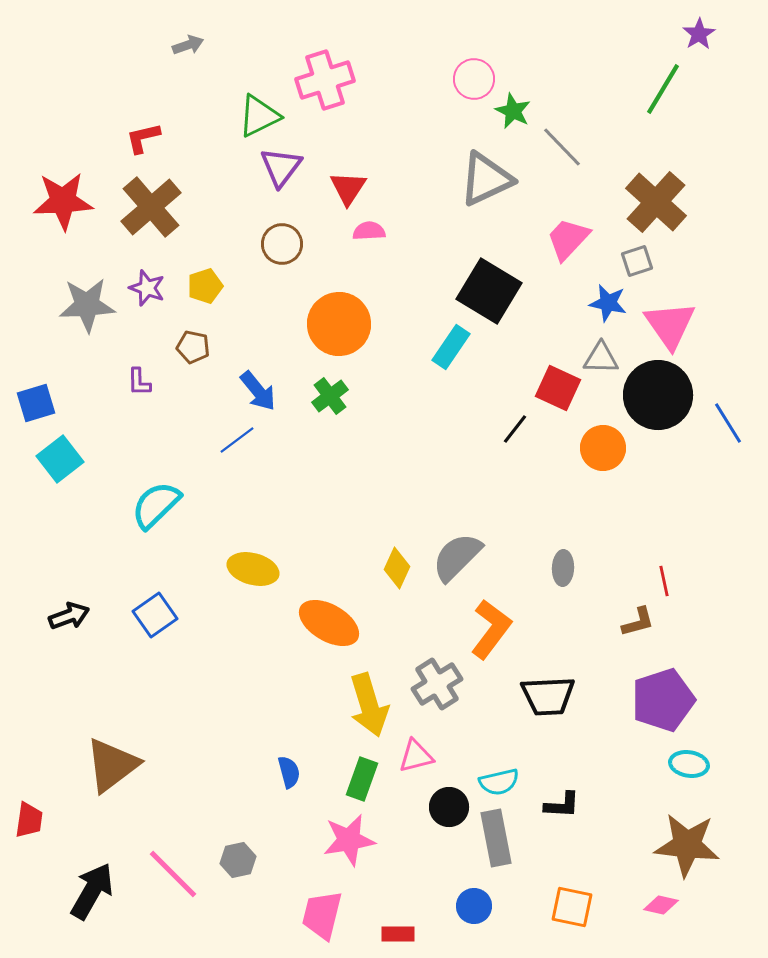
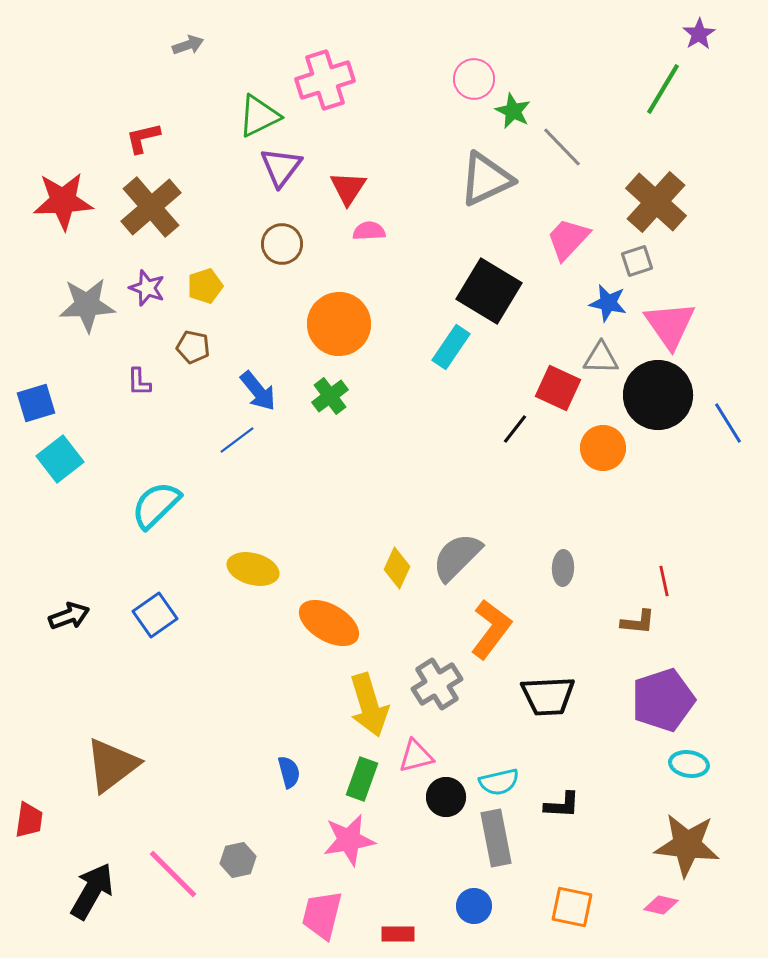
brown L-shape at (638, 622): rotated 21 degrees clockwise
black circle at (449, 807): moved 3 px left, 10 px up
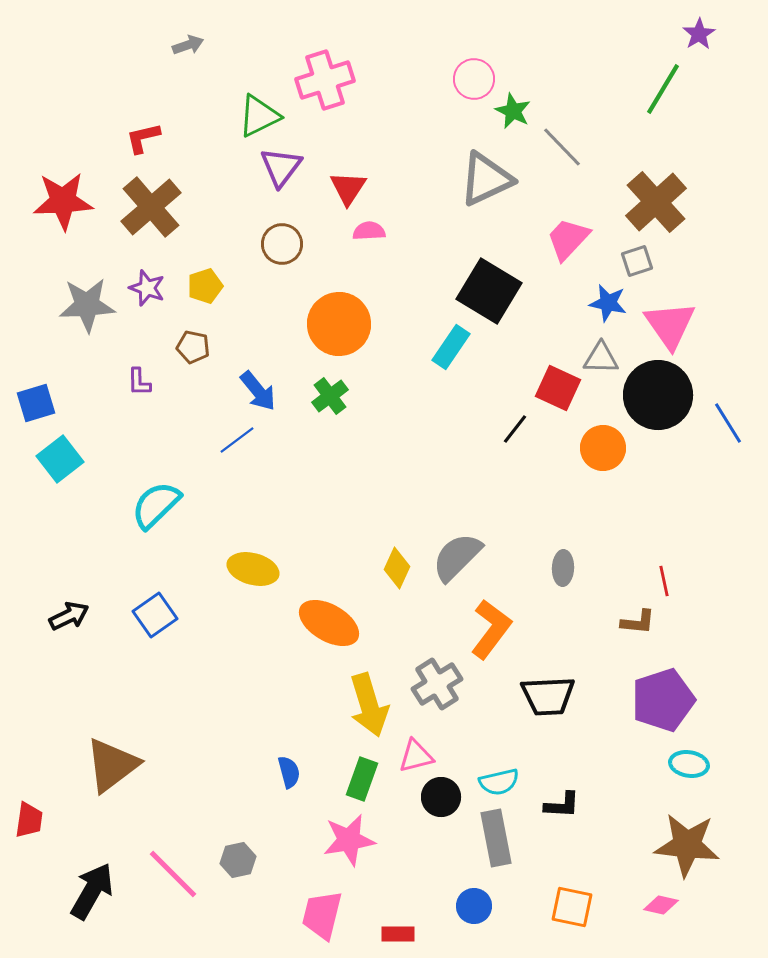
brown cross at (656, 202): rotated 6 degrees clockwise
black arrow at (69, 616): rotated 6 degrees counterclockwise
black circle at (446, 797): moved 5 px left
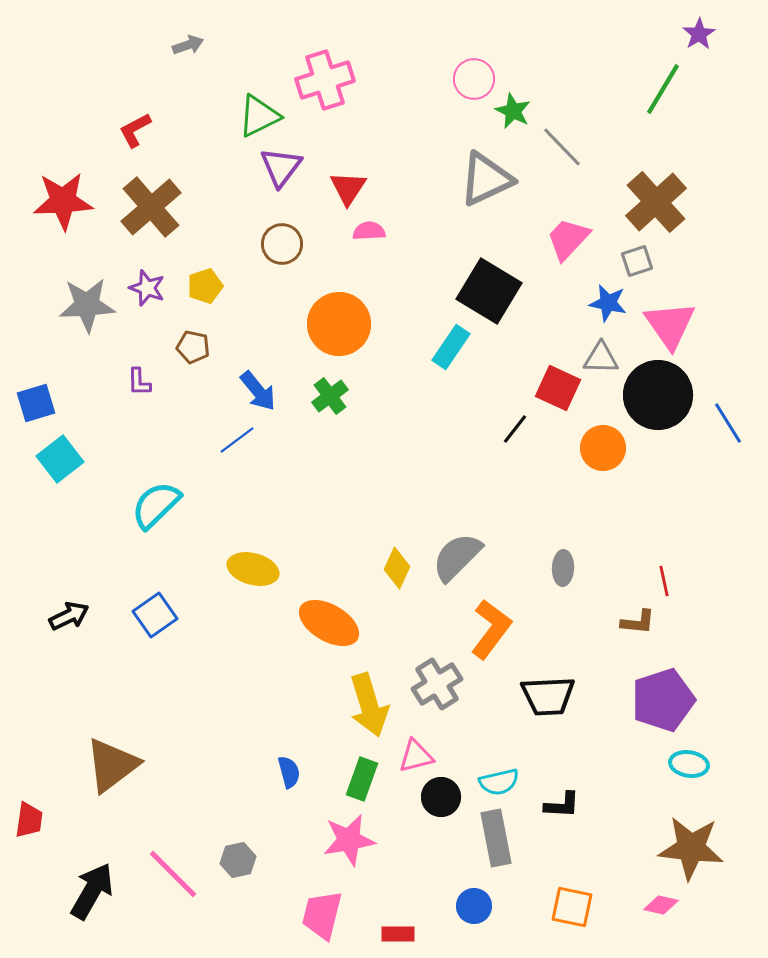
red L-shape at (143, 138): moved 8 px left, 8 px up; rotated 15 degrees counterclockwise
brown star at (687, 845): moved 4 px right, 3 px down
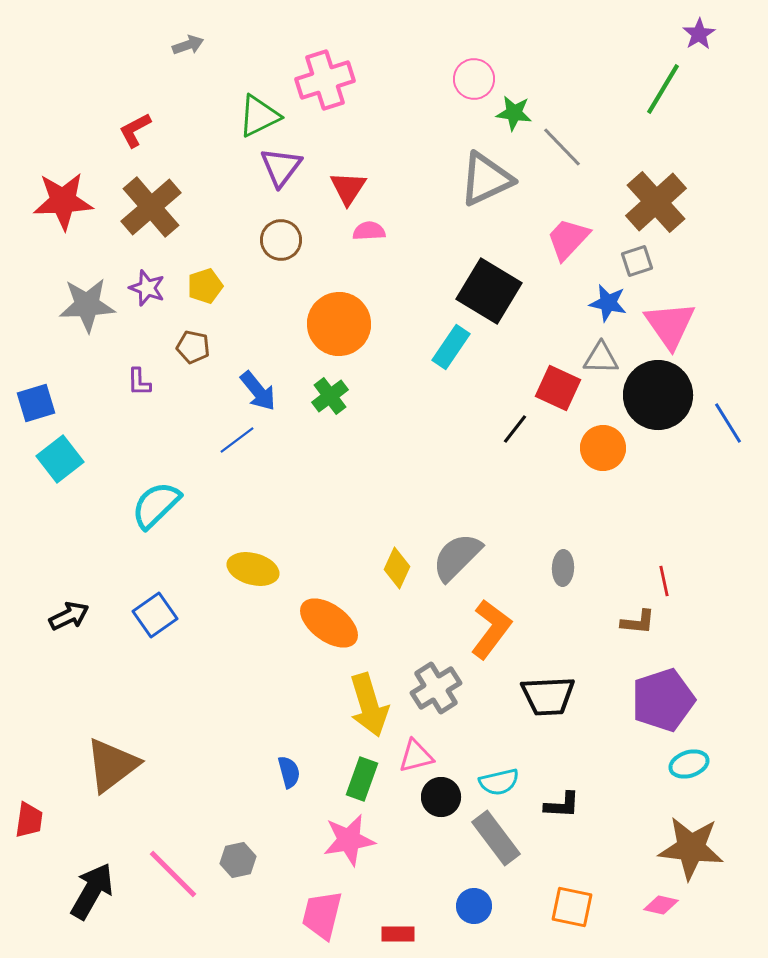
green star at (513, 111): moved 1 px right, 2 px down; rotated 18 degrees counterclockwise
brown circle at (282, 244): moved 1 px left, 4 px up
orange ellipse at (329, 623): rotated 6 degrees clockwise
gray cross at (437, 684): moved 1 px left, 4 px down
cyan ellipse at (689, 764): rotated 27 degrees counterclockwise
gray rectangle at (496, 838): rotated 26 degrees counterclockwise
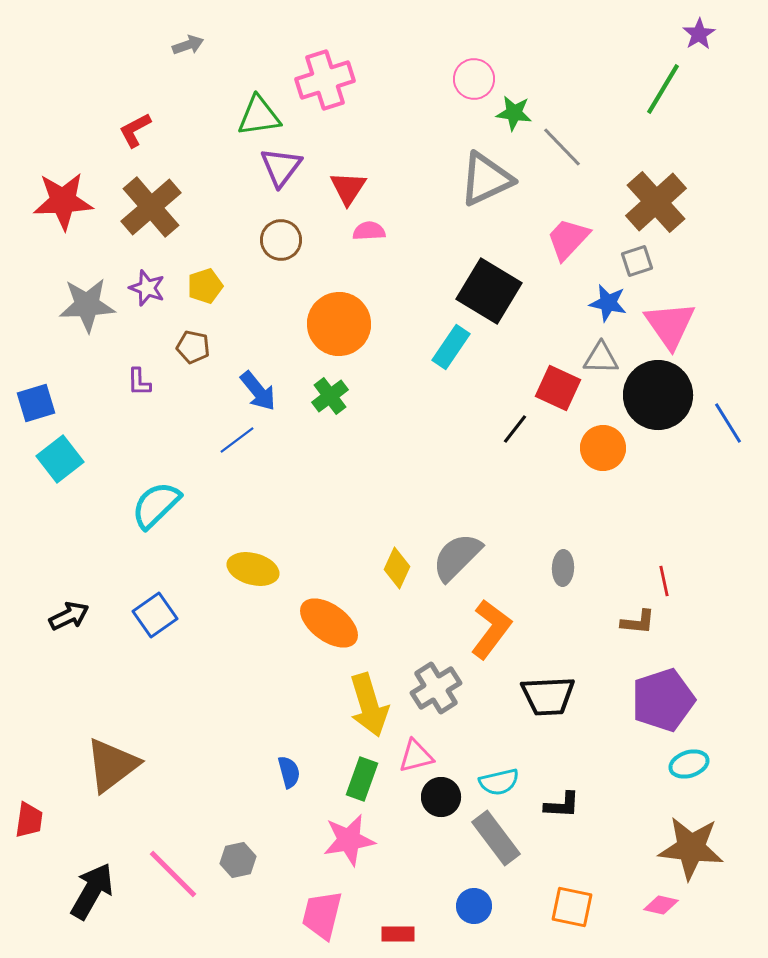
green triangle at (259, 116): rotated 18 degrees clockwise
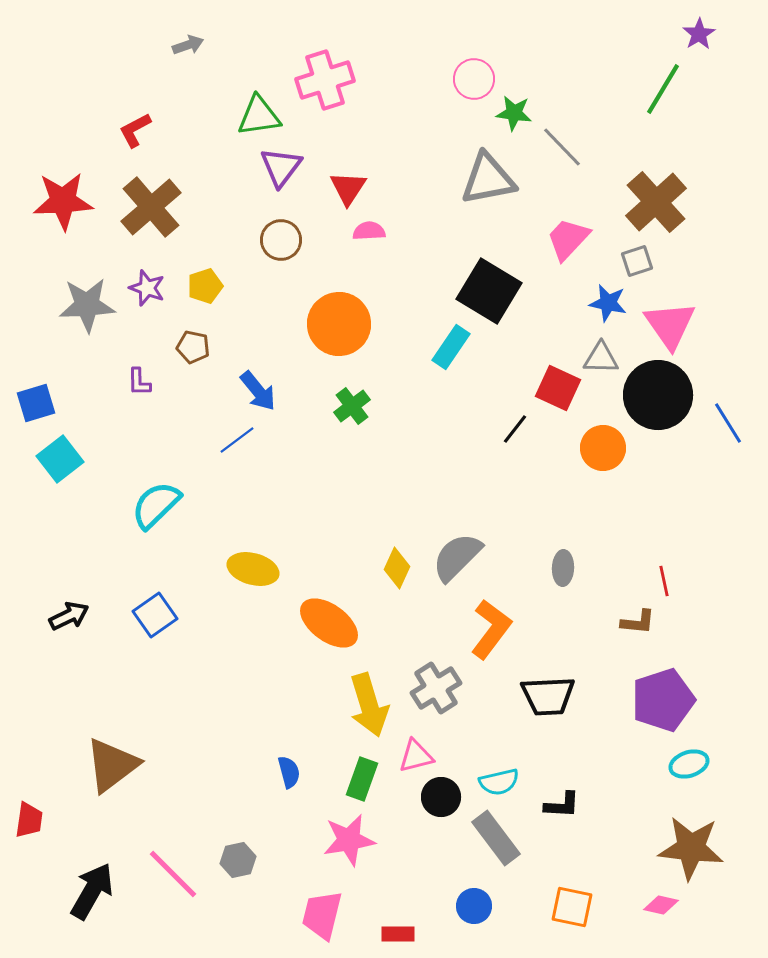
gray triangle at (486, 179): moved 2 px right; rotated 14 degrees clockwise
green cross at (330, 396): moved 22 px right, 10 px down
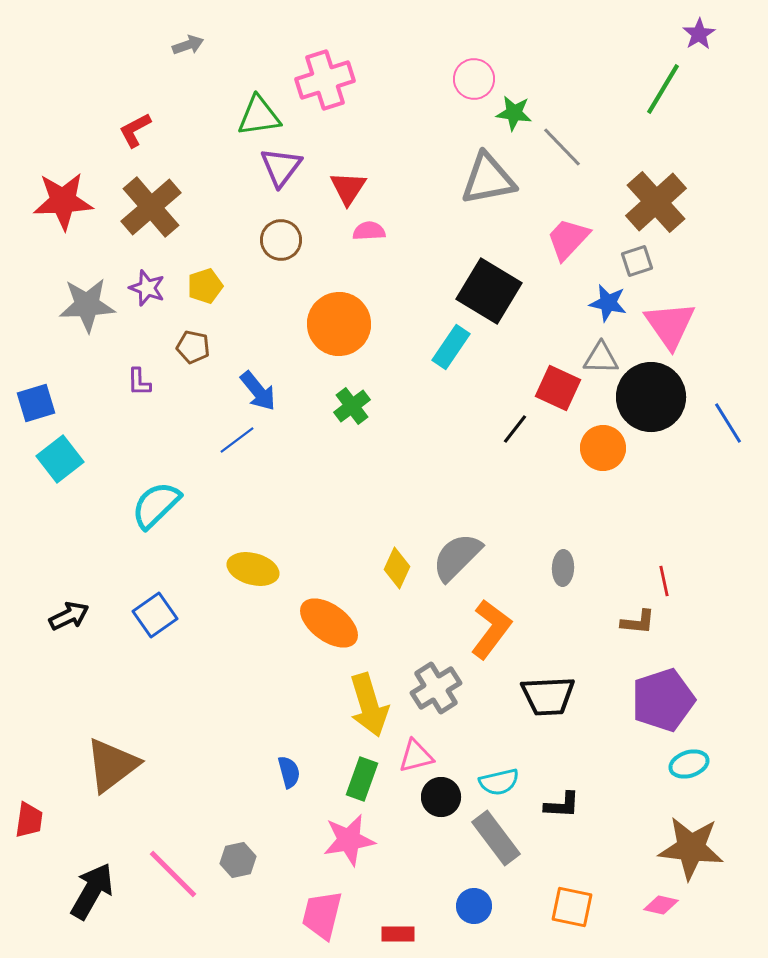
black circle at (658, 395): moved 7 px left, 2 px down
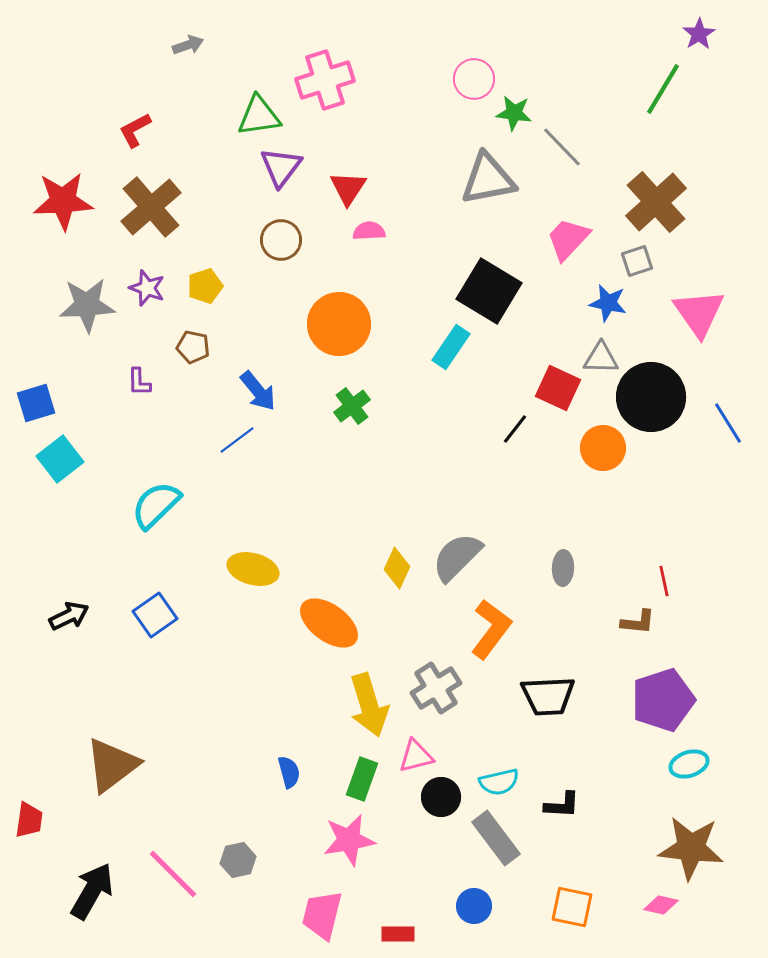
pink triangle at (670, 325): moved 29 px right, 12 px up
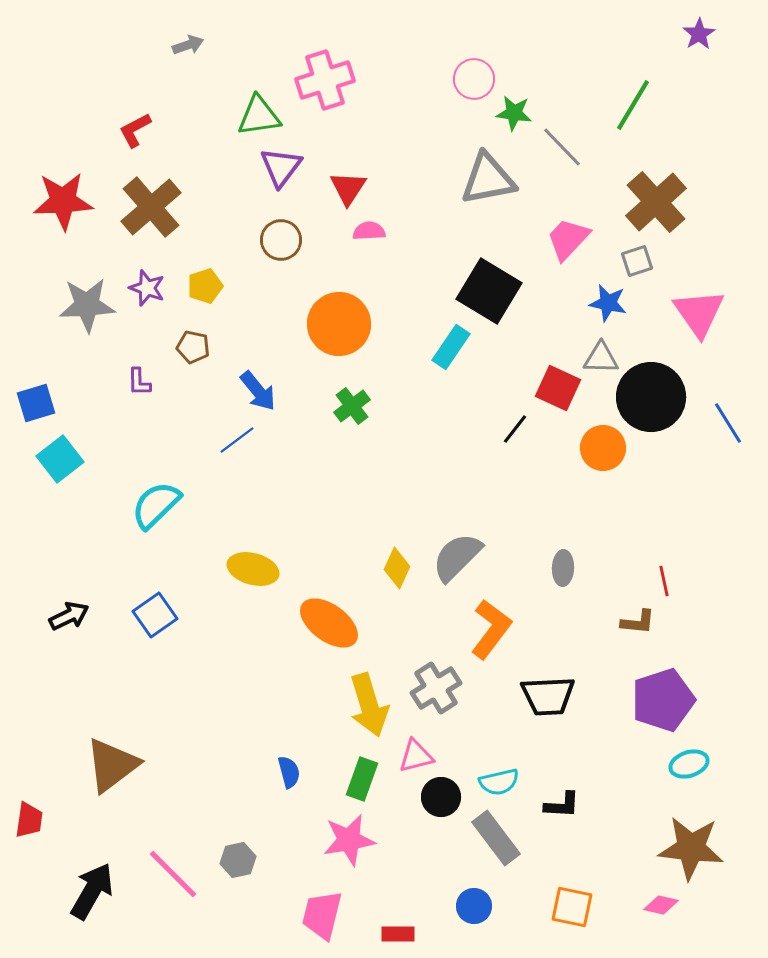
green line at (663, 89): moved 30 px left, 16 px down
